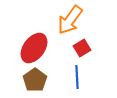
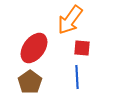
red square: rotated 36 degrees clockwise
brown pentagon: moved 5 px left, 2 px down
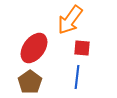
blue line: rotated 10 degrees clockwise
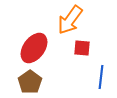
blue line: moved 24 px right
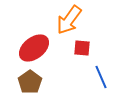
orange arrow: moved 1 px left
red ellipse: rotated 16 degrees clockwise
blue line: rotated 30 degrees counterclockwise
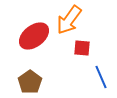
red ellipse: moved 12 px up
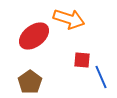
orange arrow: moved 1 px up; rotated 108 degrees counterclockwise
red square: moved 12 px down
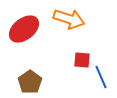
red ellipse: moved 10 px left, 7 px up
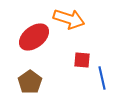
red ellipse: moved 10 px right, 8 px down
blue line: moved 1 px right, 1 px down; rotated 10 degrees clockwise
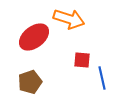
brown pentagon: rotated 15 degrees clockwise
